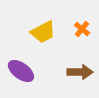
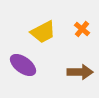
purple ellipse: moved 2 px right, 6 px up
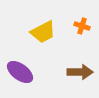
orange cross: moved 3 px up; rotated 21 degrees counterclockwise
purple ellipse: moved 3 px left, 7 px down
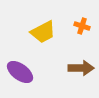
brown arrow: moved 1 px right, 4 px up
